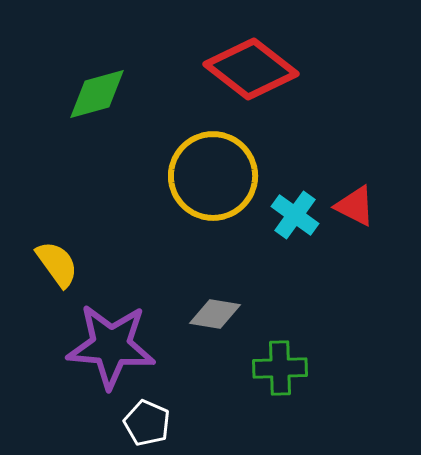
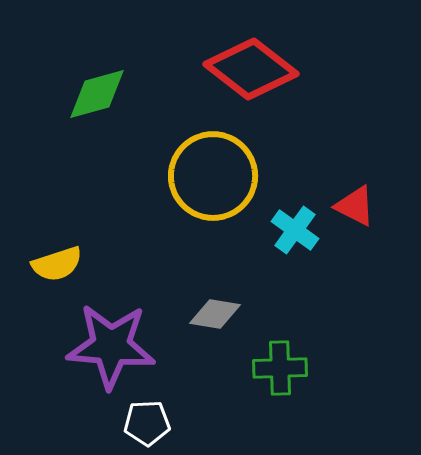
cyan cross: moved 15 px down
yellow semicircle: rotated 108 degrees clockwise
white pentagon: rotated 27 degrees counterclockwise
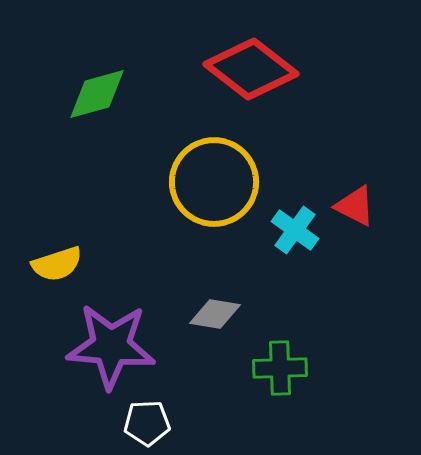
yellow circle: moved 1 px right, 6 px down
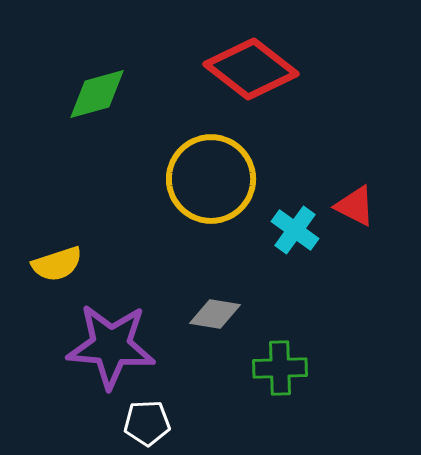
yellow circle: moved 3 px left, 3 px up
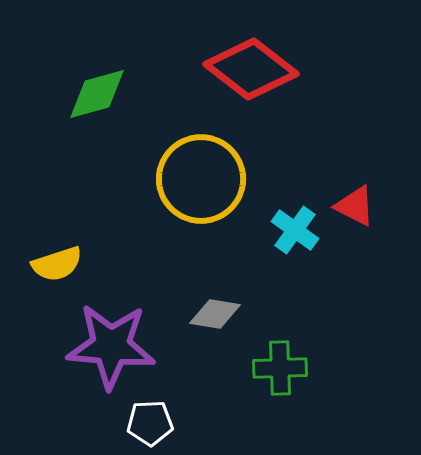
yellow circle: moved 10 px left
white pentagon: moved 3 px right
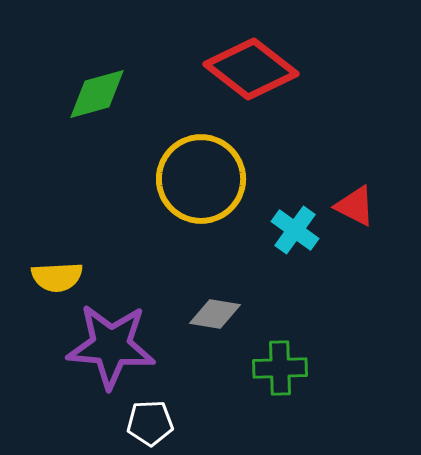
yellow semicircle: moved 13 px down; rotated 15 degrees clockwise
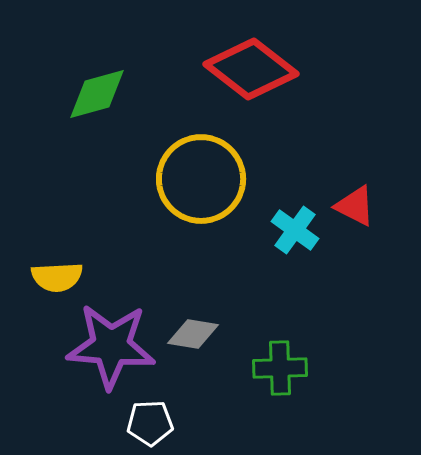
gray diamond: moved 22 px left, 20 px down
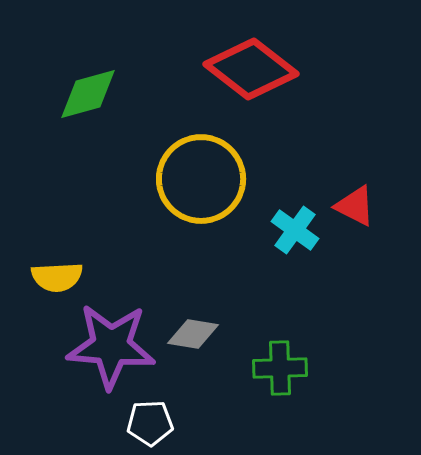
green diamond: moved 9 px left
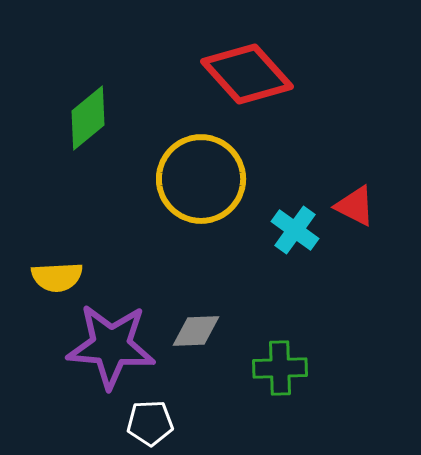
red diamond: moved 4 px left, 5 px down; rotated 10 degrees clockwise
green diamond: moved 24 px down; rotated 24 degrees counterclockwise
gray diamond: moved 3 px right, 3 px up; rotated 12 degrees counterclockwise
